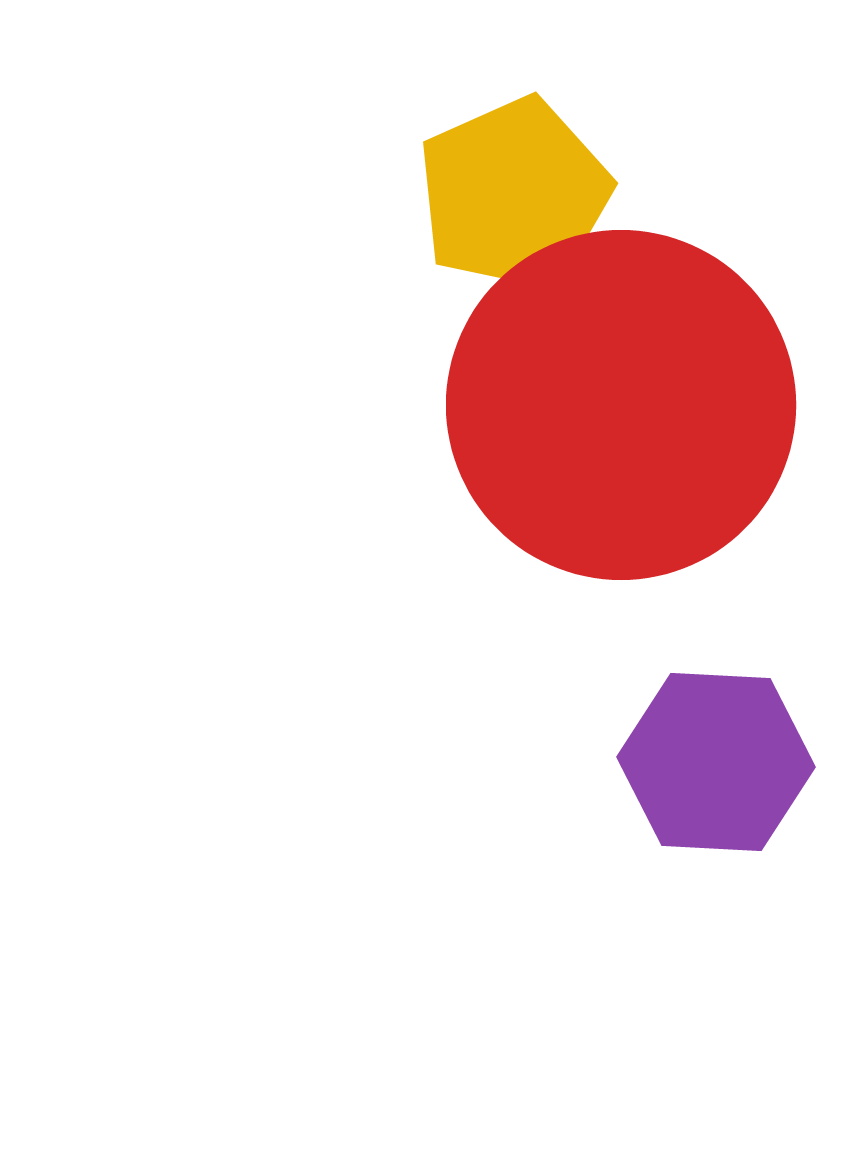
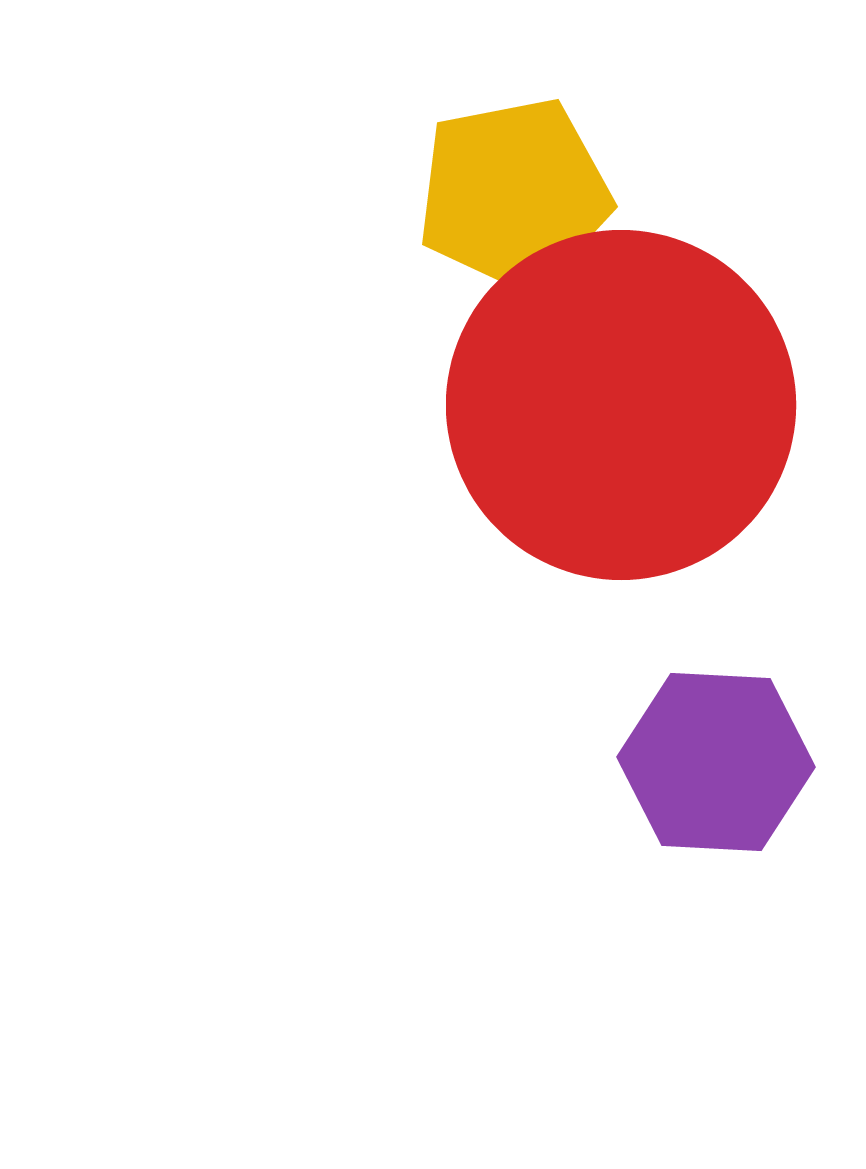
yellow pentagon: rotated 13 degrees clockwise
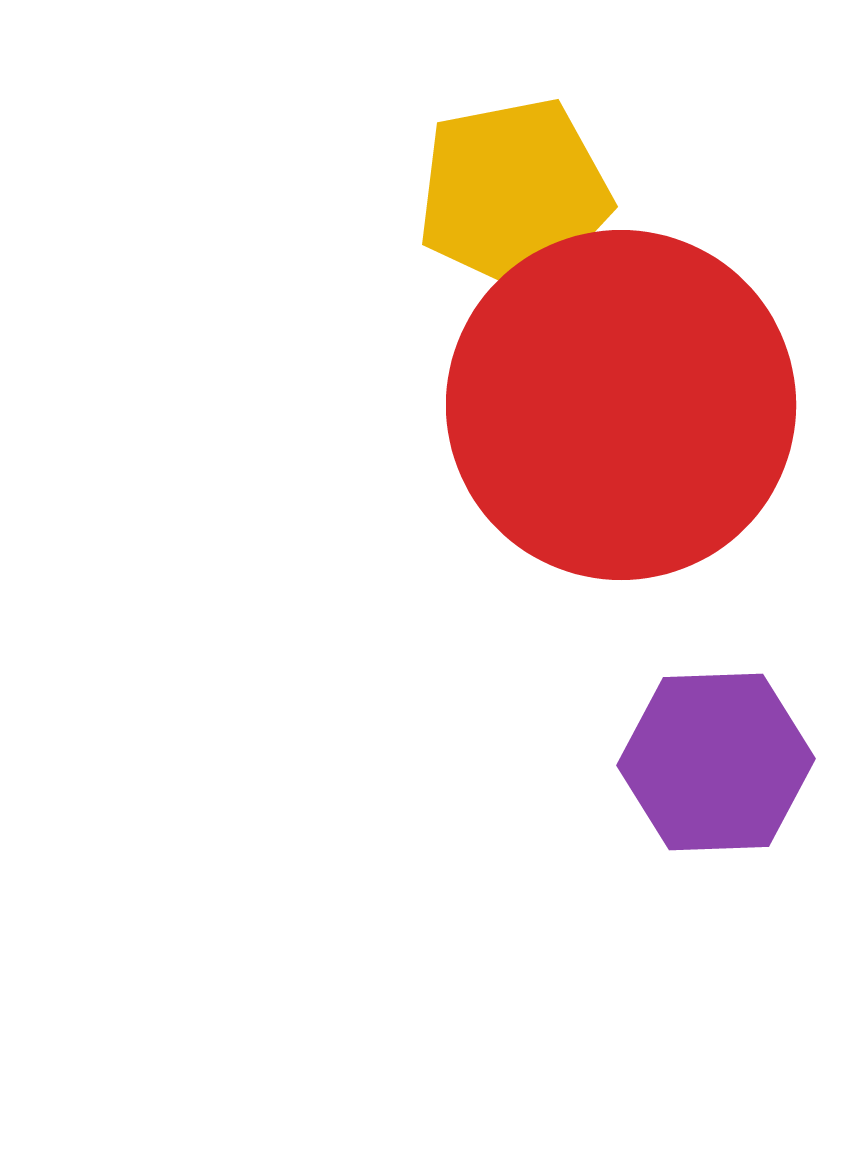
purple hexagon: rotated 5 degrees counterclockwise
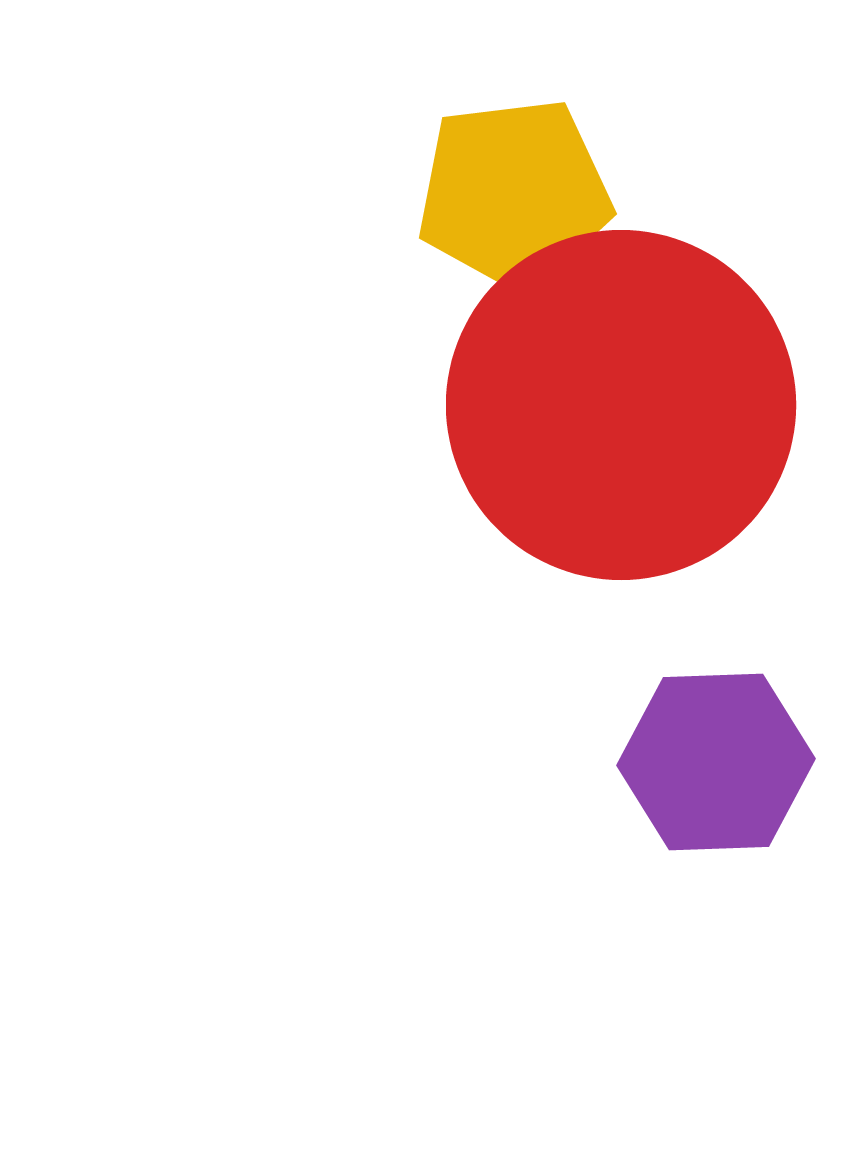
yellow pentagon: rotated 4 degrees clockwise
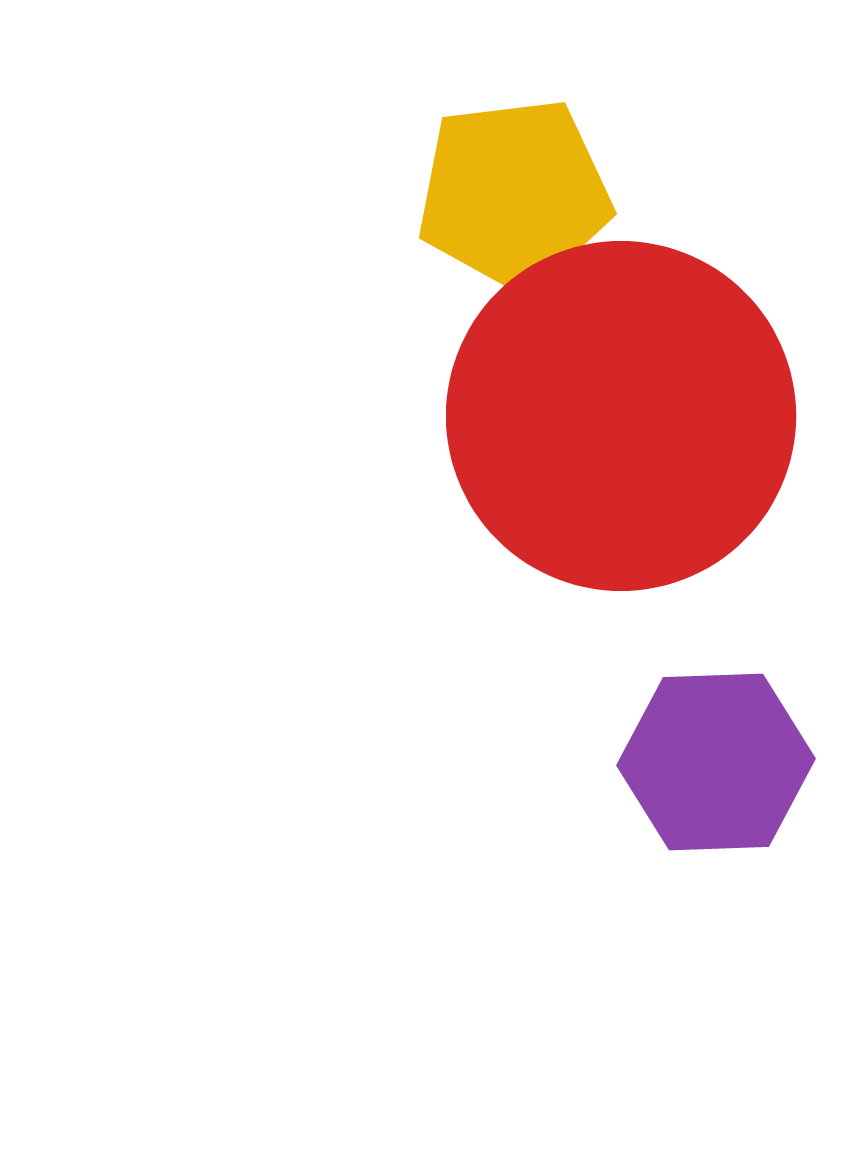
red circle: moved 11 px down
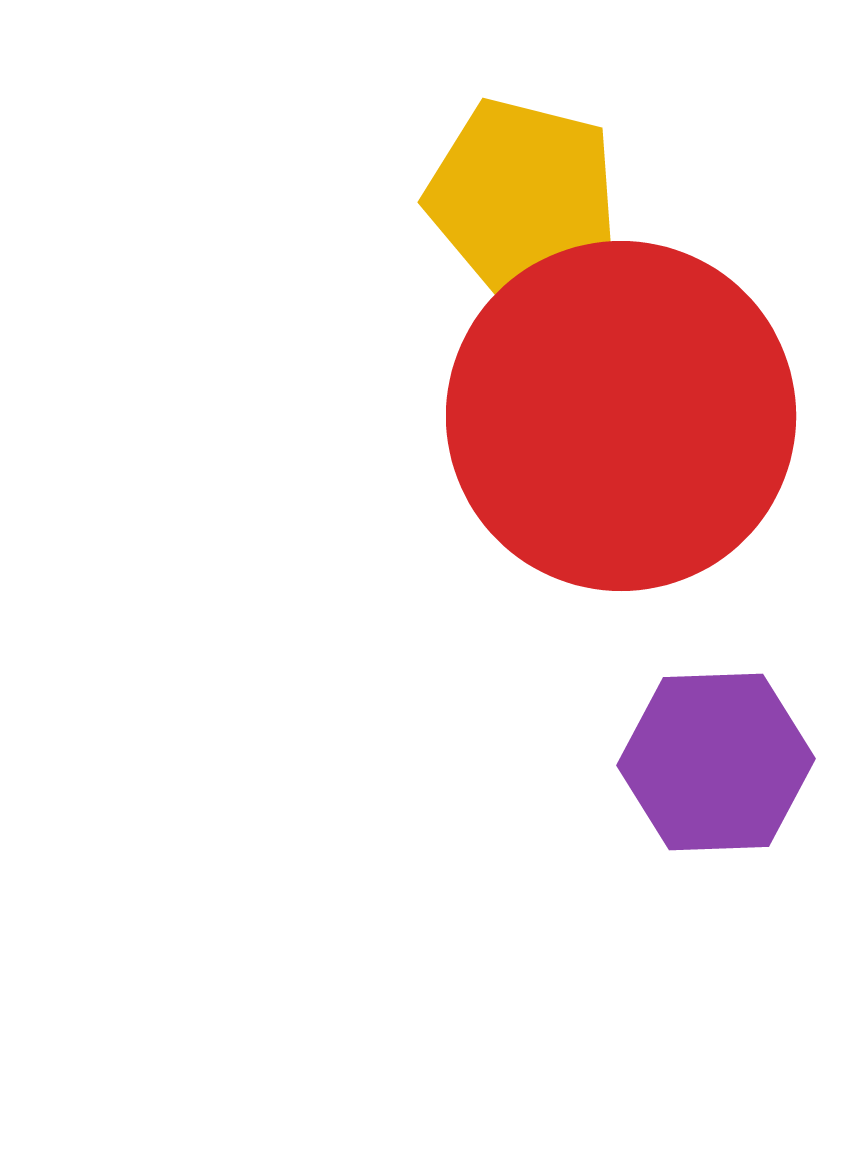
yellow pentagon: moved 8 px right, 1 px down; rotated 21 degrees clockwise
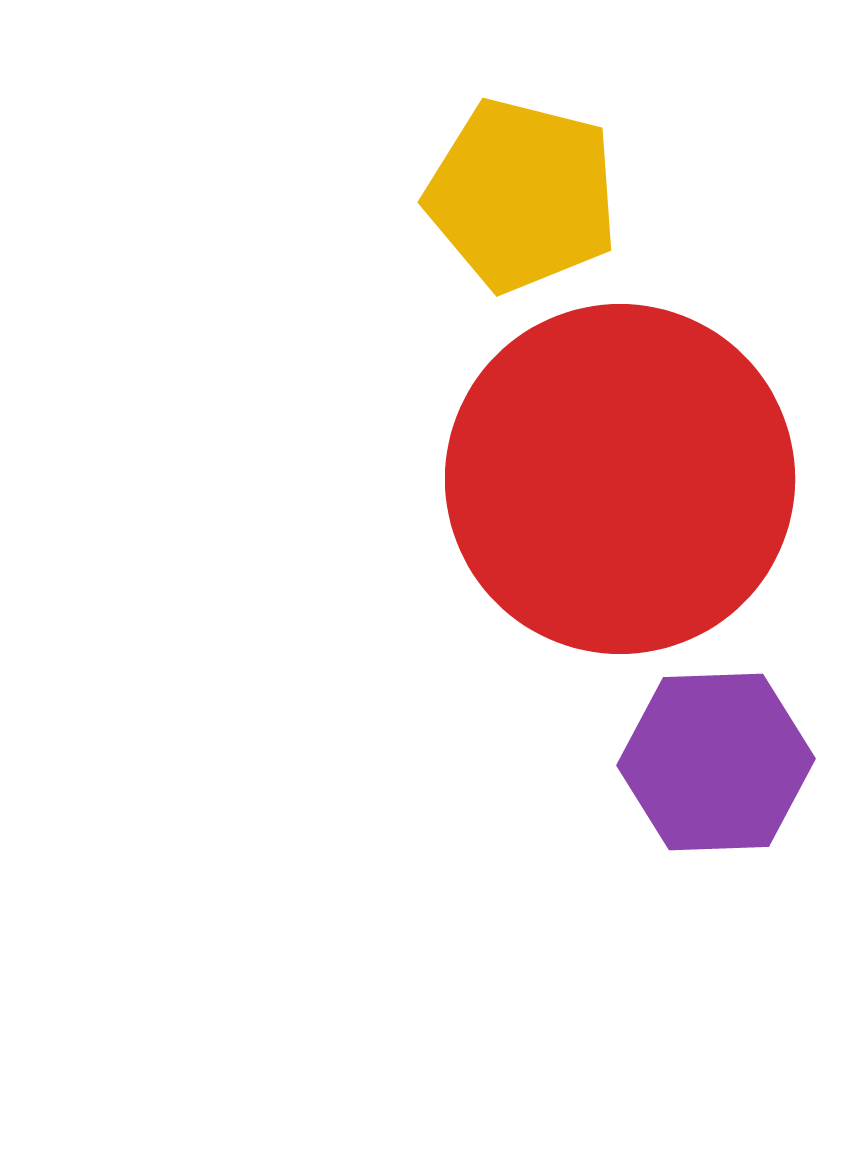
red circle: moved 1 px left, 63 px down
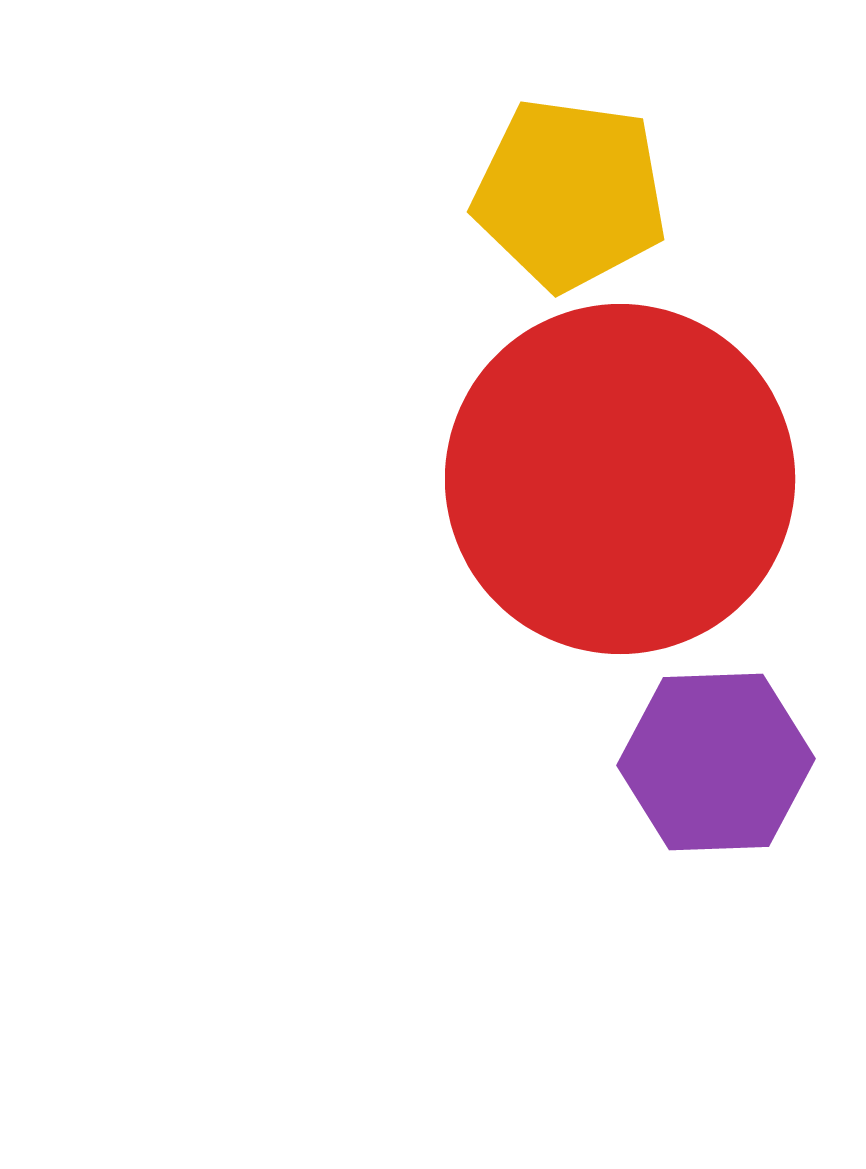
yellow pentagon: moved 48 px right, 1 px up; rotated 6 degrees counterclockwise
